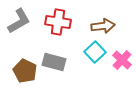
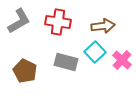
gray rectangle: moved 12 px right
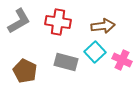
pink cross: rotated 18 degrees counterclockwise
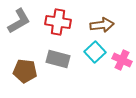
brown arrow: moved 1 px left, 1 px up
gray rectangle: moved 8 px left, 3 px up
brown pentagon: rotated 20 degrees counterclockwise
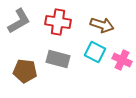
brown arrow: rotated 25 degrees clockwise
cyan square: rotated 20 degrees counterclockwise
